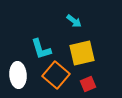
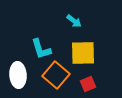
yellow square: moved 1 px right; rotated 12 degrees clockwise
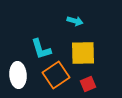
cyan arrow: moved 1 px right; rotated 21 degrees counterclockwise
orange square: rotated 16 degrees clockwise
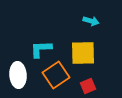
cyan arrow: moved 16 px right
cyan L-shape: rotated 105 degrees clockwise
red square: moved 2 px down
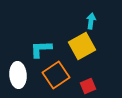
cyan arrow: rotated 98 degrees counterclockwise
yellow square: moved 1 px left, 7 px up; rotated 28 degrees counterclockwise
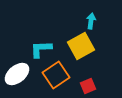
yellow square: moved 1 px left
white ellipse: moved 1 px left, 1 px up; rotated 55 degrees clockwise
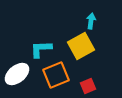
orange square: rotated 12 degrees clockwise
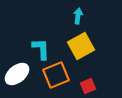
cyan arrow: moved 13 px left, 5 px up
cyan L-shape: rotated 90 degrees clockwise
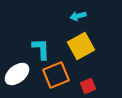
cyan arrow: rotated 112 degrees counterclockwise
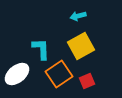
orange square: moved 3 px right, 1 px up; rotated 12 degrees counterclockwise
red square: moved 1 px left, 5 px up
